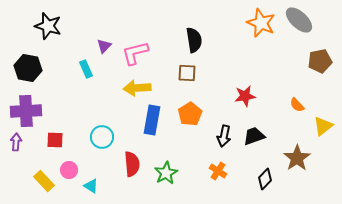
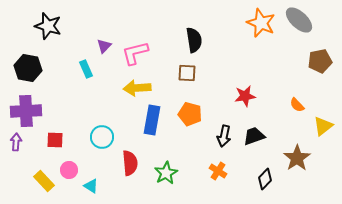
orange pentagon: rotated 25 degrees counterclockwise
red semicircle: moved 2 px left, 1 px up
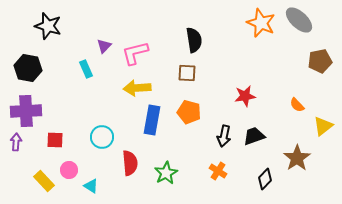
orange pentagon: moved 1 px left, 2 px up
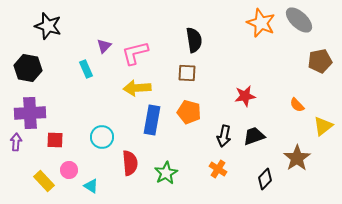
purple cross: moved 4 px right, 2 px down
orange cross: moved 2 px up
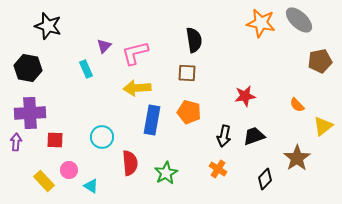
orange star: rotated 12 degrees counterclockwise
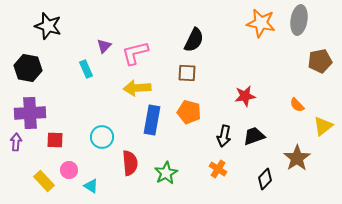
gray ellipse: rotated 56 degrees clockwise
black semicircle: rotated 35 degrees clockwise
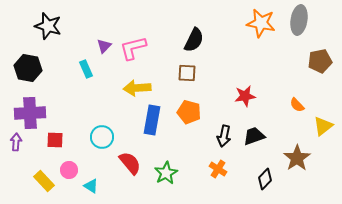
pink L-shape: moved 2 px left, 5 px up
red semicircle: rotated 35 degrees counterclockwise
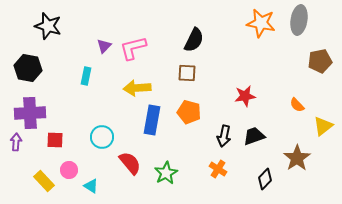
cyan rectangle: moved 7 px down; rotated 36 degrees clockwise
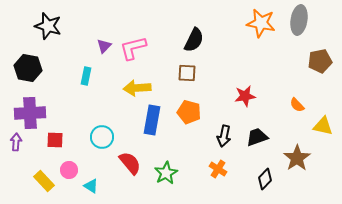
yellow triangle: rotated 50 degrees clockwise
black trapezoid: moved 3 px right, 1 px down
